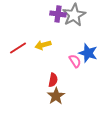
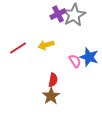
purple cross: rotated 35 degrees counterclockwise
yellow arrow: moved 3 px right
blue star: moved 1 px right, 4 px down
brown star: moved 5 px left
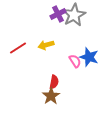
red semicircle: moved 1 px right, 2 px down
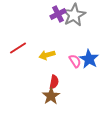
yellow arrow: moved 1 px right, 10 px down
blue star: moved 2 px down; rotated 12 degrees clockwise
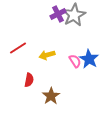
red semicircle: moved 25 px left, 2 px up
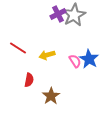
red line: rotated 66 degrees clockwise
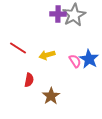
purple cross: rotated 28 degrees clockwise
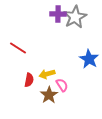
gray star: moved 1 px right, 2 px down
yellow arrow: moved 19 px down
pink semicircle: moved 13 px left, 24 px down
brown star: moved 2 px left, 1 px up
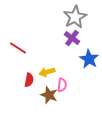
purple cross: moved 14 px right, 24 px down; rotated 35 degrees clockwise
yellow arrow: moved 2 px up
pink semicircle: rotated 40 degrees clockwise
brown star: rotated 18 degrees counterclockwise
